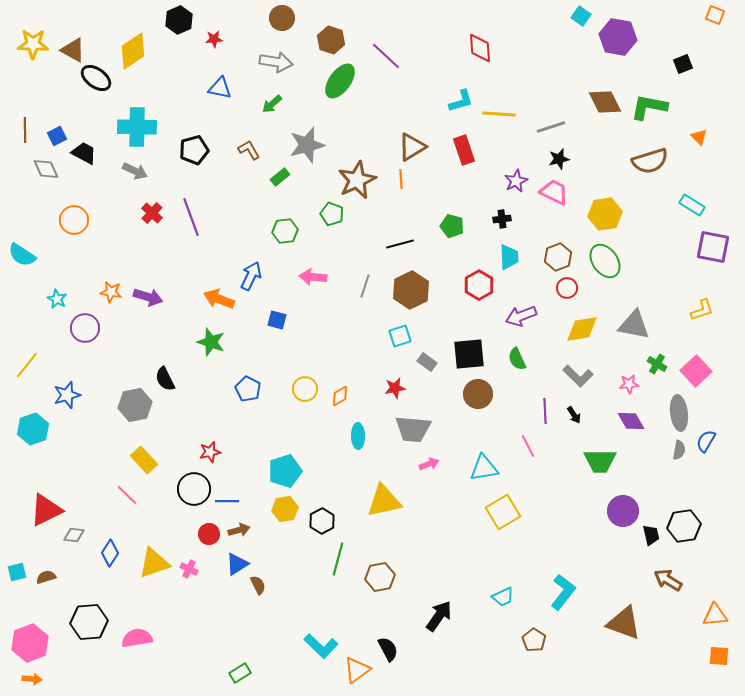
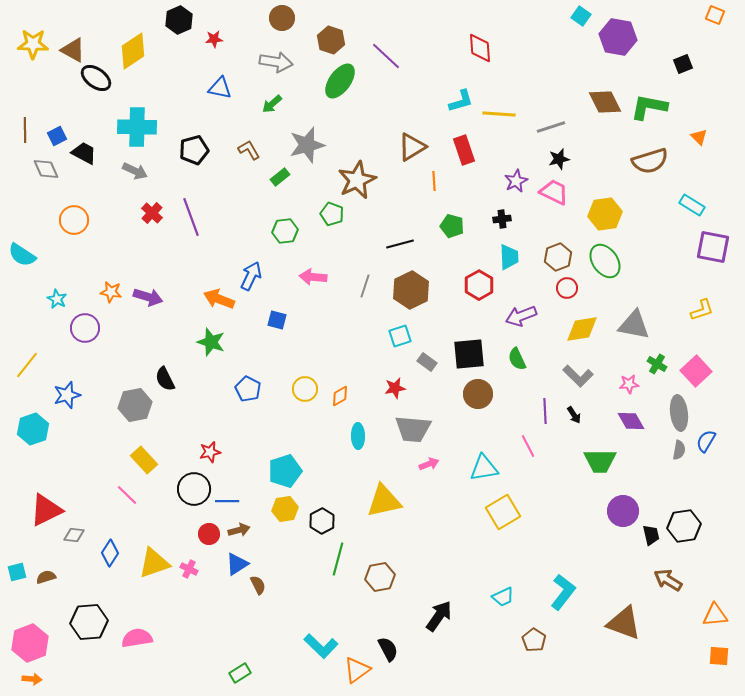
orange line at (401, 179): moved 33 px right, 2 px down
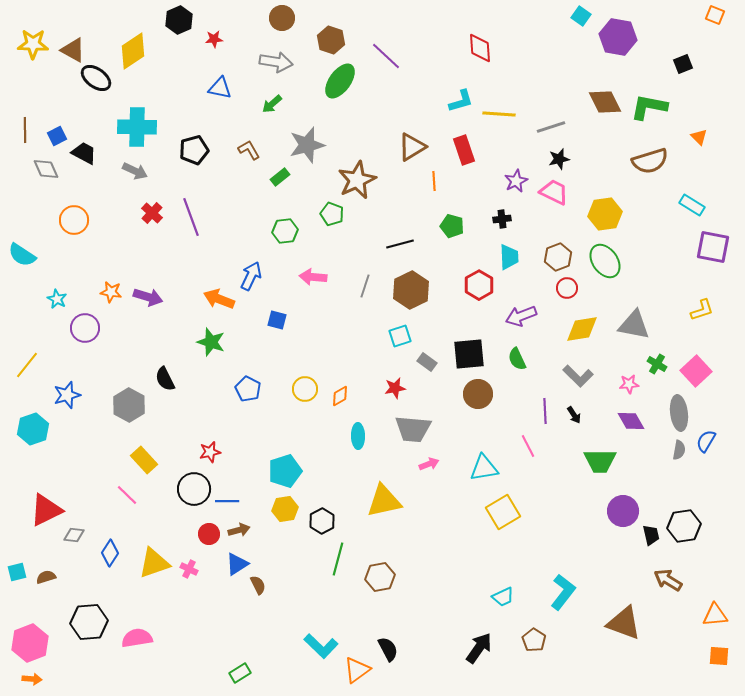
gray hexagon at (135, 405): moved 6 px left; rotated 20 degrees counterclockwise
black arrow at (439, 616): moved 40 px right, 32 px down
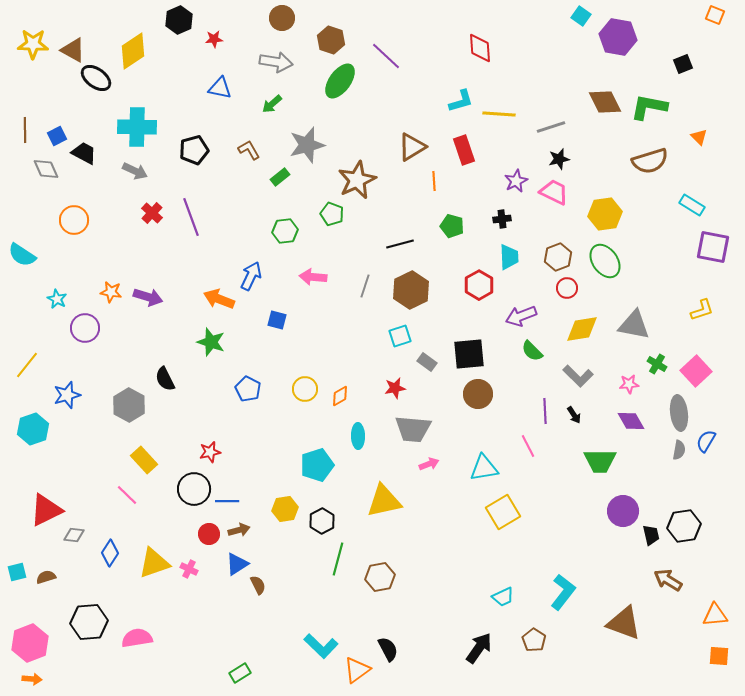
green semicircle at (517, 359): moved 15 px right, 8 px up; rotated 20 degrees counterclockwise
cyan pentagon at (285, 471): moved 32 px right, 6 px up
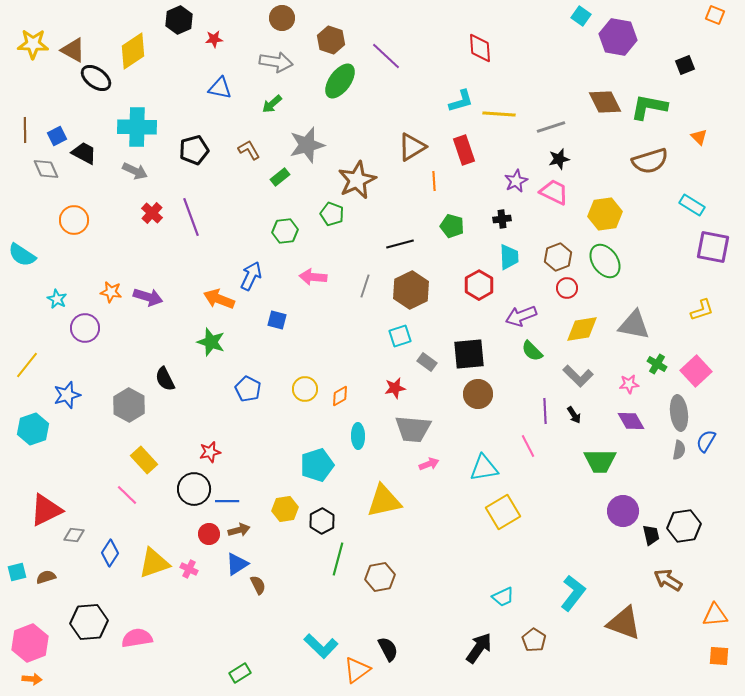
black square at (683, 64): moved 2 px right, 1 px down
cyan L-shape at (563, 592): moved 10 px right, 1 px down
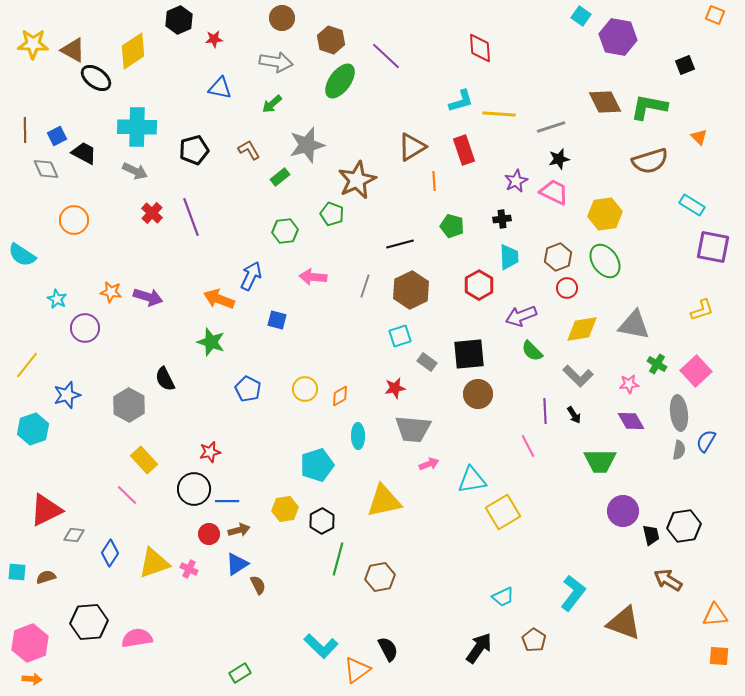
cyan triangle at (484, 468): moved 12 px left, 12 px down
cyan square at (17, 572): rotated 18 degrees clockwise
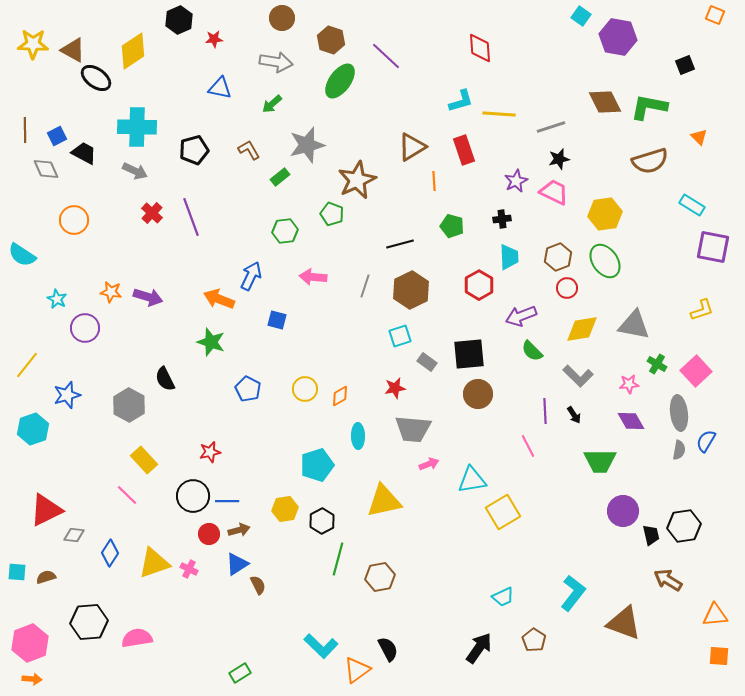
black circle at (194, 489): moved 1 px left, 7 px down
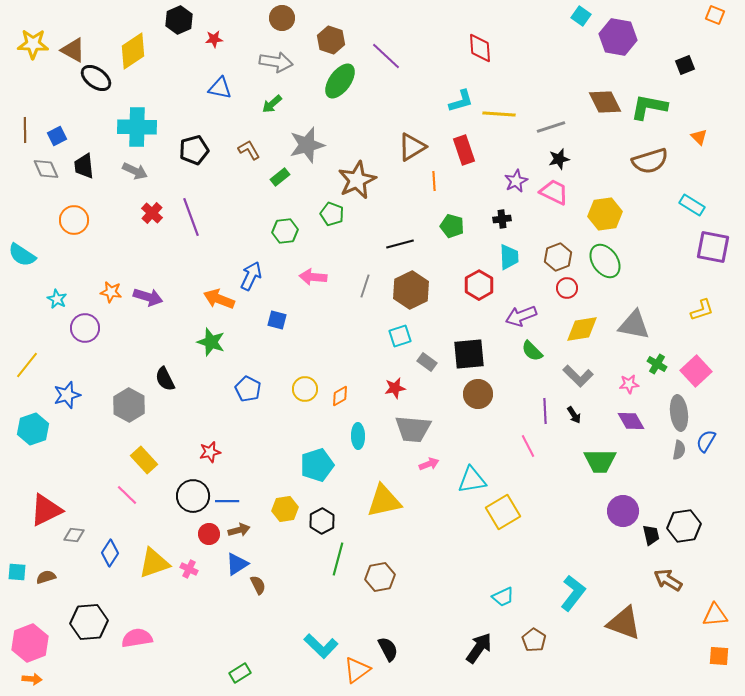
black trapezoid at (84, 153): moved 13 px down; rotated 124 degrees counterclockwise
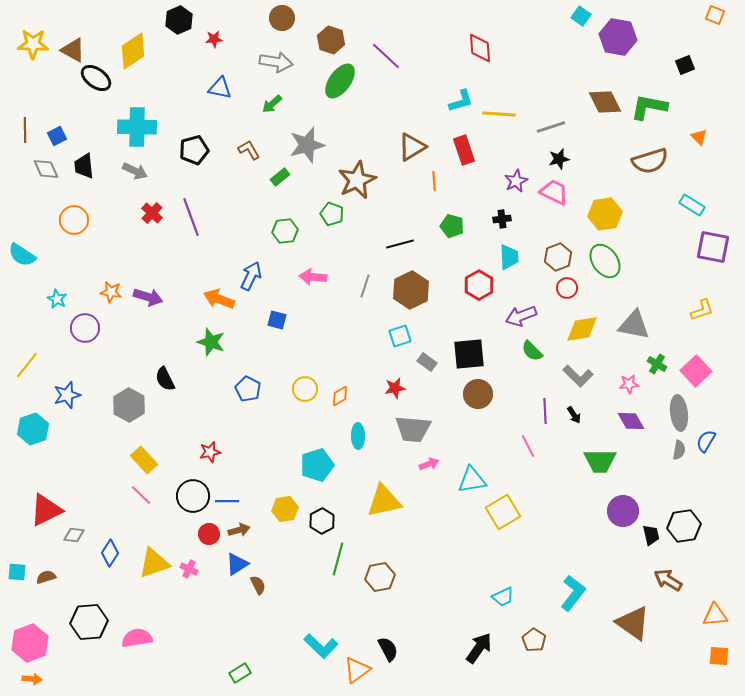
pink line at (127, 495): moved 14 px right
brown triangle at (624, 623): moved 9 px right; rotated 15 degrees clockwise
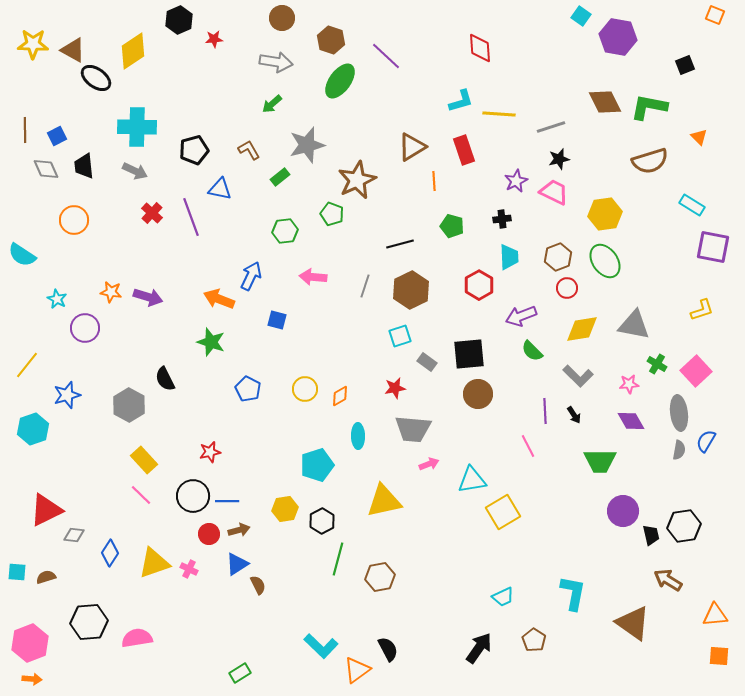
blue triangle at (220, 88): moved 101 px down
cyan L-shape at (573, 593): rotated 27 degrees counterclockwise
